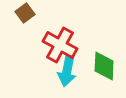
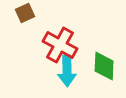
brown square: rotated 12 degrees clockwise
cyan arrow: rotated 12 degrees counterclockwise
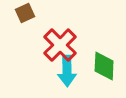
red cross: rotated 16 degrees clockwise
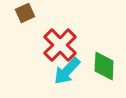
cyan arrow: rotated 44 degrees clockwise
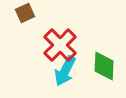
cyan arrow: moved 2 px left; rotated 16 degrees counterclockwise
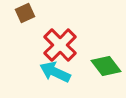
green diamond: moved 2 px right; rotated 40 degrees counterclockwise
cyan arrow: moved 10 px left, 1 px down; rotated 88 degrees clockwise
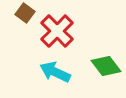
brown square: rotated 30 degrees counterclockwise
red cross: moved 3 px left, 14 px up
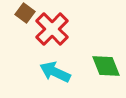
red cross: moved 5 px left, 2 px up
green diamond: rotated 16 degrees clockwise
